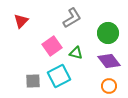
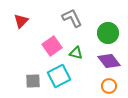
gray L-shape: rotated 85 degrees counterclockwise
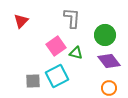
gray L-shape: rotated 30 degrees clockwise
green circle: moved 3 px left, 2 px down
pink square: moved 4 px right
cyan square: moved 2 px left
orange circle: moved 2 px down
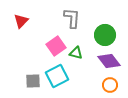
orange circle: moved 1 px right, 3 px up
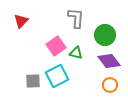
gray L-shape: moved 4 px right
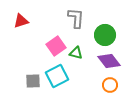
red triangle: rotated 28 degrees clockwise
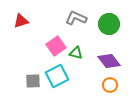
gray L-shape: rotated 70 degrees counterclockwise
green circle: moved 4 px right, 11 px up
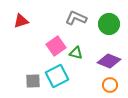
purple diamond: rotated 30 degrees counterclockwise
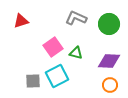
pink square: moved 3 px left, 1 px down
purple diamond: rotated 20 degrees counterclockwise
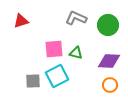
green circle: moved 1 px left, 1 px down
pink square: moved 1 px right, 2 px down; rotated 30 degrees clockwise
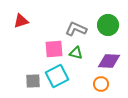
gray L-shape: moved 11 px down
orange circle: moved 9 px left, 1 px up
